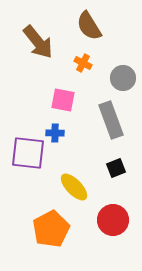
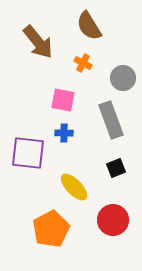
blue cross: moved 9 px right
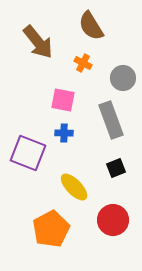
brown semicircle: moved 2 px right
purple square: rotated 15 degrees clockwise
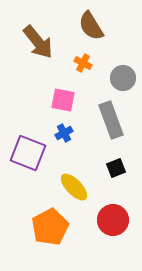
blue cross: rotated 30 degrees counterclockwise
orange pentagon: moved 1 px left, 2 px up
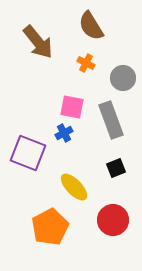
orange cross: moved 3 px right
pink square: moved 9 px right, 7 px down
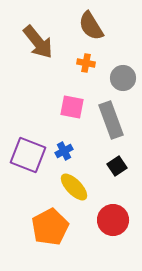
orange cross: rotated 18 degrees counterclockwise
blue cross: moved 18 px down
purple square: moved 2 px down
black square: moved 1 px right, 2 px up; rotated 12 degrees counterclockwise
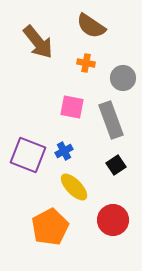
brown semicircle: rotated 24 degrees counterclockwise
black square: moved 1 px left, 1 px up
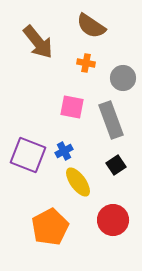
yellow ellipse: moved 4 px right, 5 px up; rotated 8 degrees clockwise
